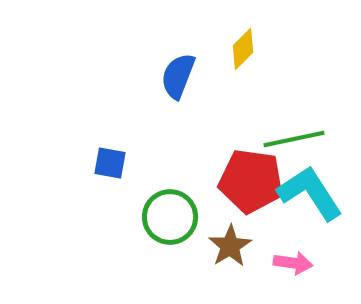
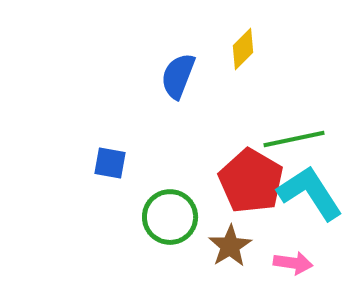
red pentagon: rotated 22 degrees clockwise
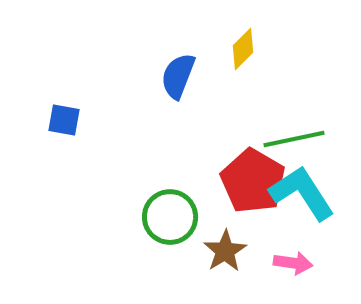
blue square: moved 46 px left, 43 px up
red pentagon: moved 2 px right
cyan L-shape: moved 8 px left
brown star: moved 5 px left, 5 px down
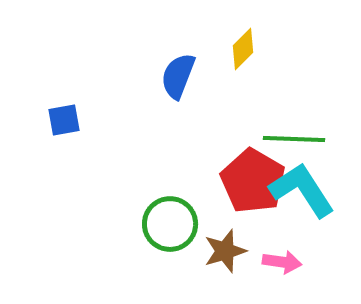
blue square: rotated 20 degrees counterclockwise
green line: rotated 14 degrees clockwise
cyan L-shape: moved 3 px up
green circle: moved 7 px down
brown star: rotated 15 degrees clockwise
pink arrow: moved 11 px left, 1 px up
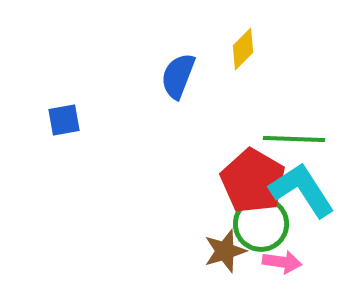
green circle: moved 91 px right
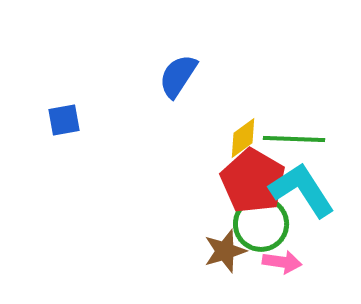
yellow diamond: moved 89 px down; rotated 9 degrees clockwise
blue semicircle: rotated 12 degrees clockwise
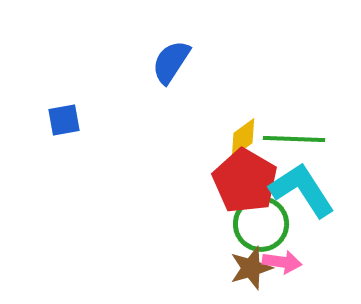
blue semicircle: moved 7 px left, 14 px up
red pentagon: moved 8 px left
brown star: moved 26 px right, 17 px down
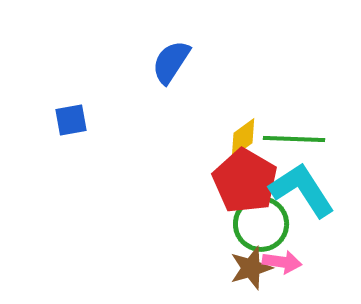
blue square: moved 7 px right
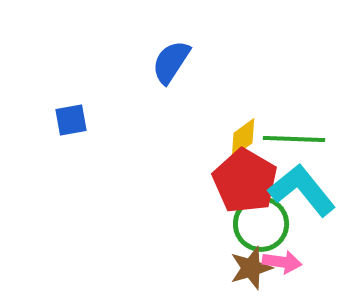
cyan L-shape: rotated 6 degrees counterclockwise
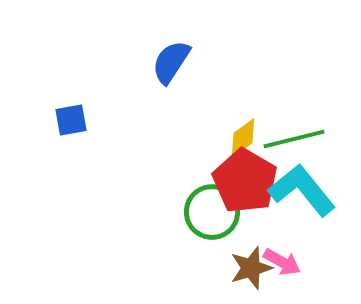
green line: rotated 16 degrees counterclockwise
green circle: moved 49 px left, 12 px up
pink arrow: rotated 21 degrees clockwise
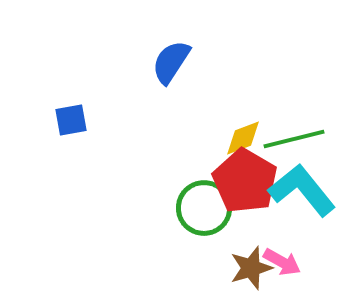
yellow diamond: rotated 15 degrees clockwise
green circle: moved 8 px left, 4 px up
